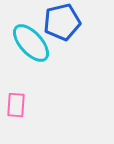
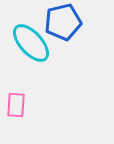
blue pentagon: moved 1 px right
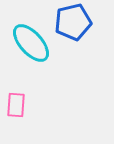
blue pentagon: moved 10 px right
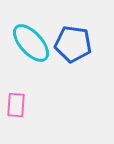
blue pentagon: moved 22 px down; rotated 21 degrees clockwise
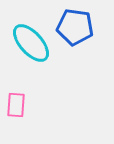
blue pentagon: moved 2 px right, 17 px up
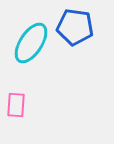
cyan ellipse: rotated 75 degrees clockwise
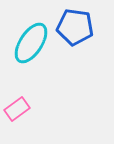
pink rectangle: moved 1 px right, 4 px down; rotated 50 degrees clockwise
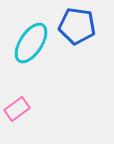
blue pentagon: moved 2 px right, 1 px up
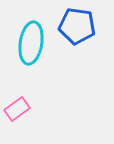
cyan ellipse: rotated 24 degrees counterclockwise
